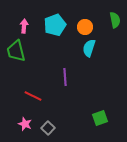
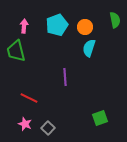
cyan pentagon: moved 2 px right
red line: moved 4 px left, 2 px down
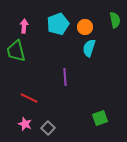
cyan pentagon: moved 1 px right, 1 px up
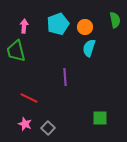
green square: rotated 21 degrees clockwise
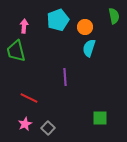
green semicircle: moved 1 px left, 4 px up
cyan pentagon: moved 4 px up
pink star: rotated 24 degrees clockwise
